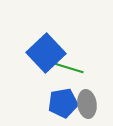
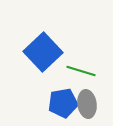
blue square: moved 3 px left, 1 px up
green line: moved 12 px right, 3 px down
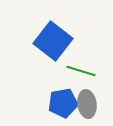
blue square: moved 10 px right, 11 px up; rotated 9 degrees counterclockwise
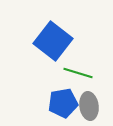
green line: moved 3 px left, 2 px down
gray ellipse: moved 2 px right, 2 px down
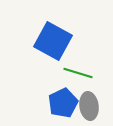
blue square: rotated 9 degrees counterclockwise
blue pentagon: rotated 16 degrees counterclockwise
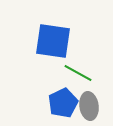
blue square: rotated 21 degrees counterclockwise
green line: rotated 12 degrees clockwise
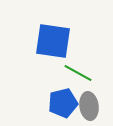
blue pentagon: rotated 12 degrees clockwise
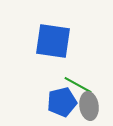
green line: moved 12 px down
blue pentagon: moved 1 px left, 1 px up
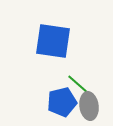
green line: moved 2 px right, 1 px down; rotated 12 degrees clockwise
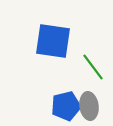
green line: moved 13 px right, 19 px up; rotated 12 degrees clockwise
blue pentagon: moved 4 px right, 4 px down
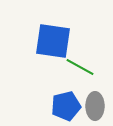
green line: moved 13 px left; rotated 24 degrees counterclockwise
gray ellipse: moved 6 px right; rotated 8 degrees clockwise
